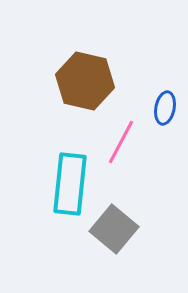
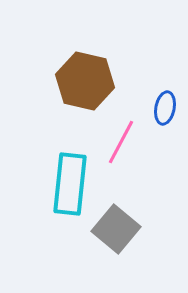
gray square: moved 2 px right
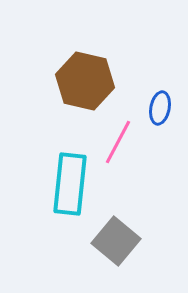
blue ellipse: moved 5 px left
pink line: moved 3 px left
gray square: moved 12 px down
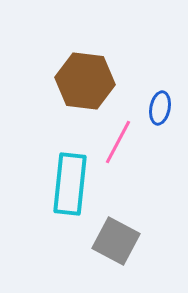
brown hexagon: rotated 6 degrees counterclockwise
gray square: rotated 12 degrees counterclockwise
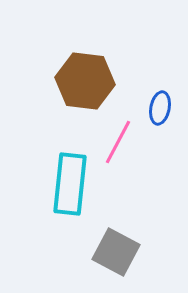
gray square: moved 11 px down
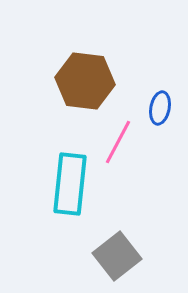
gray square: moved 1 px right, 4 px down; rotated 24 degrees clockwise
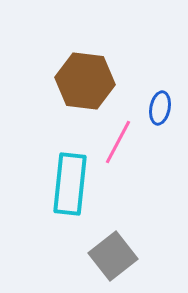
gray square: moved 4 px left
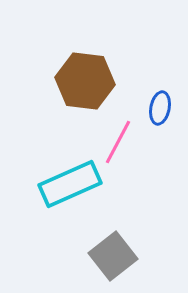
cyan rectangle: rotated 60 degrees clockwise
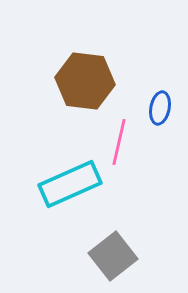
pink line: moved 1 px right; rotated 15 degrees counterclockwise
